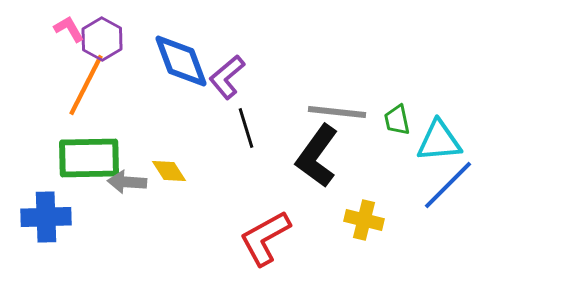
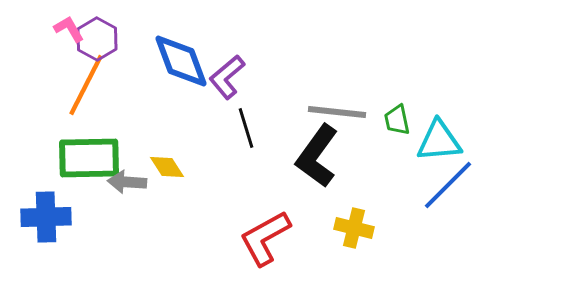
purple hexagon: moved 5 px left
yellow diamond: moved 2 px left, 4 px up
yellow cross: moved 10 px left, 8 px down
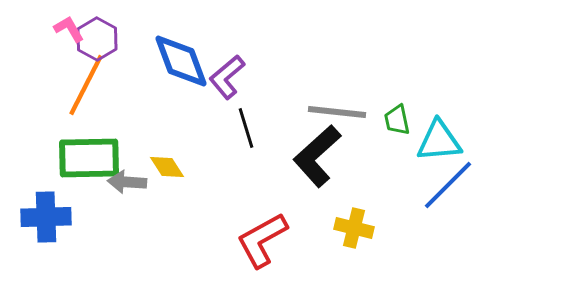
black L-shape: rotated 12 degrees clockwise
red L-shape: moved 3 px left, 2 px down
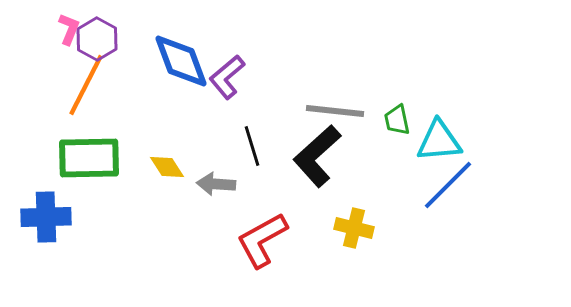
pink L-shape: rotated 52 degrees clockwise
gray line: moved 2 px left, 1 px up
black line: moved 6 px right, 18 px down
gray arrow: moved 89 px right, 2 px down
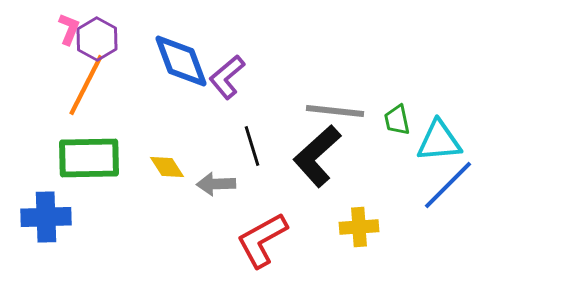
gray arrow: rotated 6 degrees counterclockwise
yellow cross: moved 5 px right, 1 px up; rotated 18 degrees counterclockwise
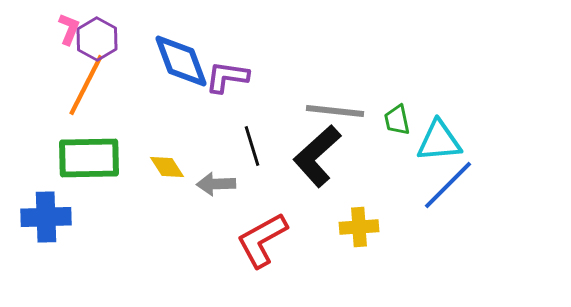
purple L-shape: rotated 48 degrees clockwise
